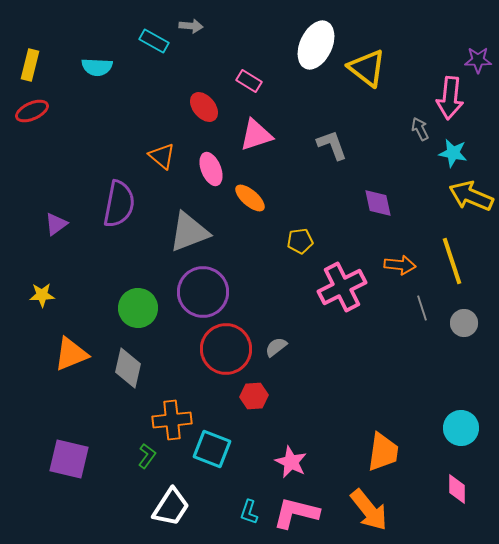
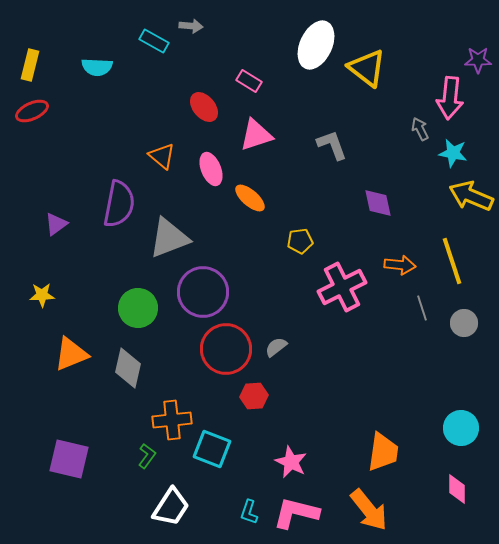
gray triangle at (189, 232): moved 20 px left, 6 px down
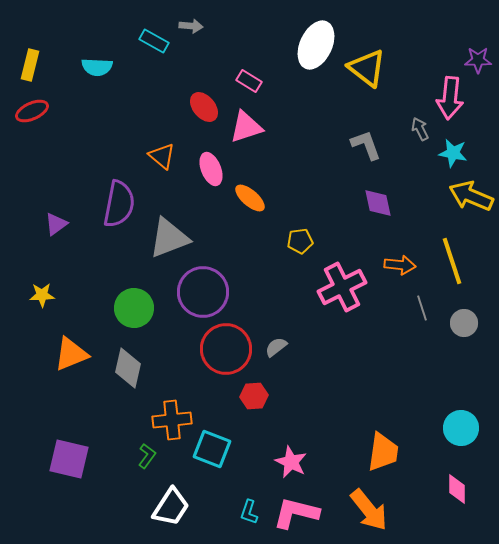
pink triangle at (256, 135): moved 10 px left, 8 px up
gray L-shape at (332, 145): moved 34 px right
green circle at (138, 308): moved 4 px left
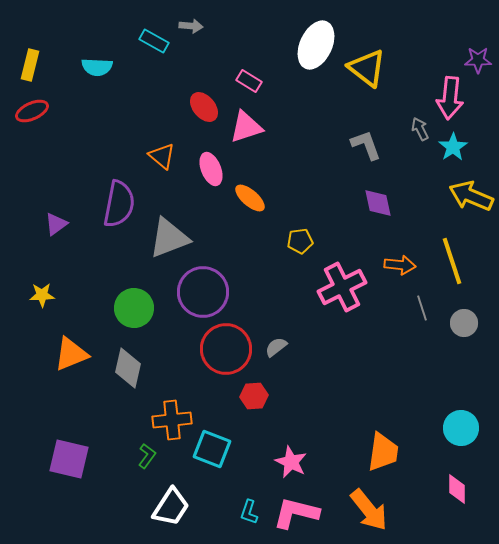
cyan star at (453, 153): moved 6 px up; rotated 28 degrees clockwise
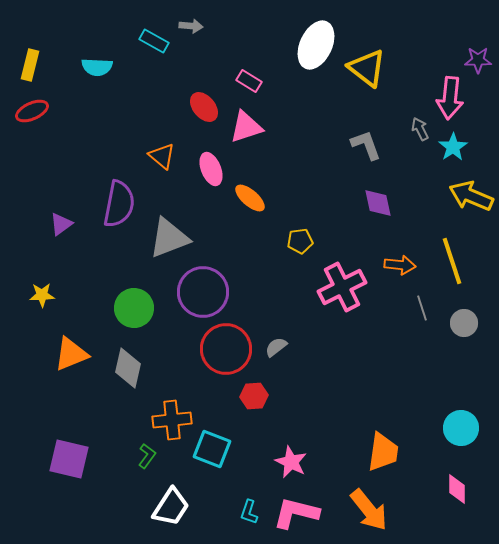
purple triangle at (56, 224): moved 5 px right
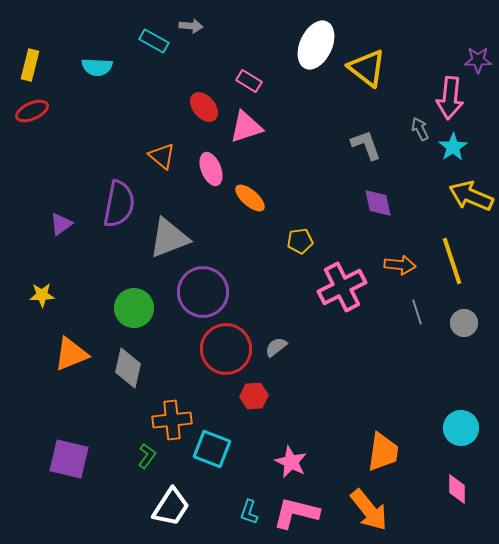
gray line at (422, 308): moved 5 px left, 4 px down
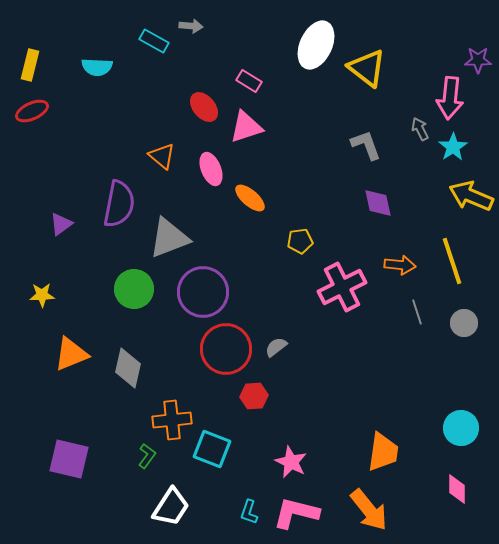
green circle at (134, 308): moved 19 px up
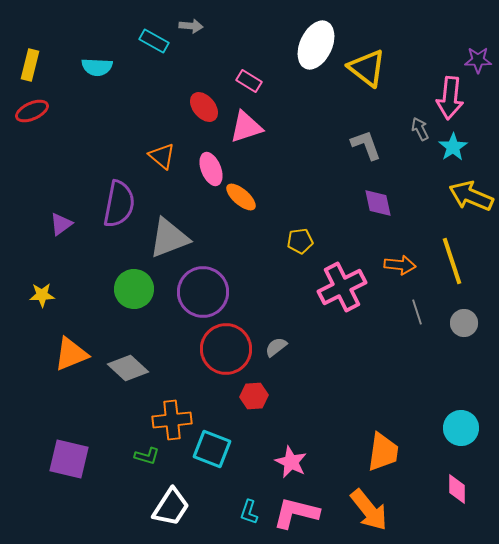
orange ellipse at (250, 198): moved 9 px left, 1 px up
gray diamond at (128, 368): rotated 60 degrees counterclockwise
green L-shape at (147, 456): rotated 70 degrees clockwise
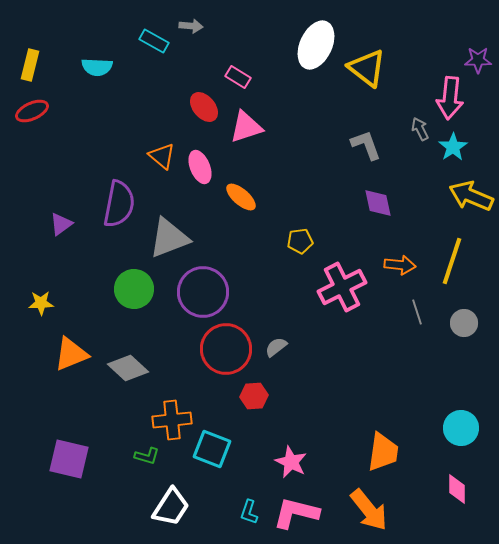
pink rectangle at (249, 81): moved 11 px left, 4 px up
pink ellipse at (211, 169): moved 11 px left, 2 px up
yellow line at (452, 261): rotated 36 degrees clockwise
yellow star at (42, 295): moved 1 px left, 8 px down
